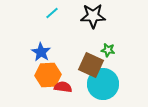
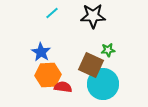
green star: rotated 16 degrees counterclockwise
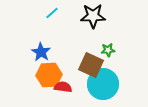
orange hexagon: moved 1 px right
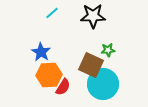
red semicircle: rotated 114 degrees clockwise
